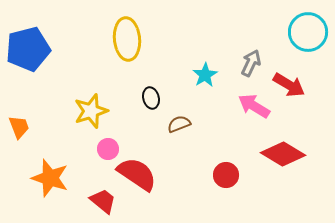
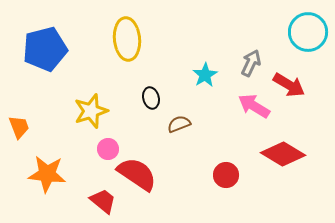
blue pentagon: moved 17 px right
orange star: moved 3 px left, 4 px up; rotated 12 degrees counterclockwise
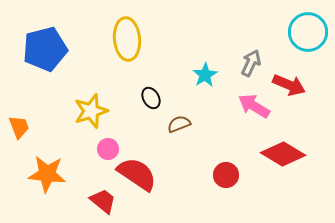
red arrow: rotated 8 degrees counterclockwise
black ellipse: rotated 15 degrees counterclockwise
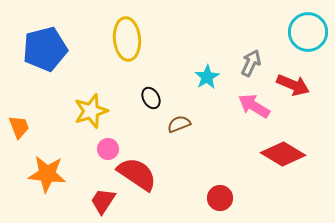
cyan star: moved 2 px right, 2 px down
red arrow: moved 4 px right
red circle: moved 6 px left, 23 px down
red trapezoid: rotated 96 degrees counterclockwise
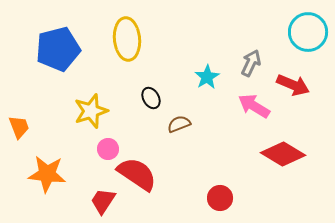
blue pentagon: moved 13 px right
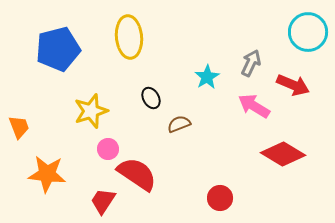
yellow ellipse: moved 2 px right, 2 px up
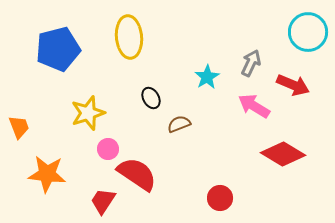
yellow star: moved 3 px left, 2 px down
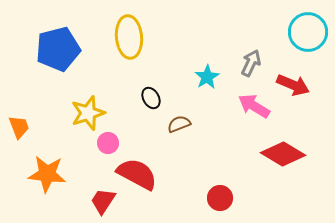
pink circle: moved 6 px up
red semicircle: rotated 6 degrees counterclockwise
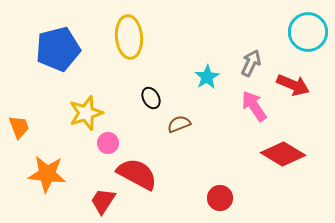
pink arrow: rotated 24 degrees clockwise
yellow star: moved 2 px left
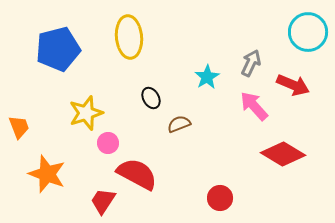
pink arrow: rotated 8 degrees counterclockwise
orange star: rotated 15 degrees clockwise
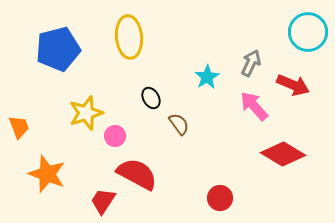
brown semicircle: rotated 75 degrees clockwise
pink circle: moved 7 px right, 7 px up
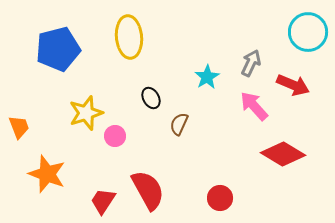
brown semicircle: rotated 120 degrees counterclockwise
red semicircle: moved 11 px right, 16 px down; rotated 33 degrees clockwise
